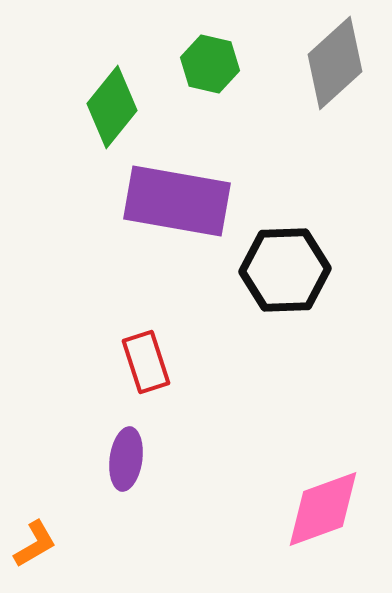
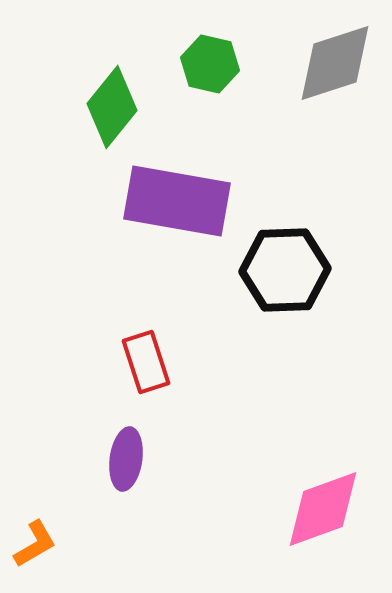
gray diamond: rotated 24 degrees clockwise
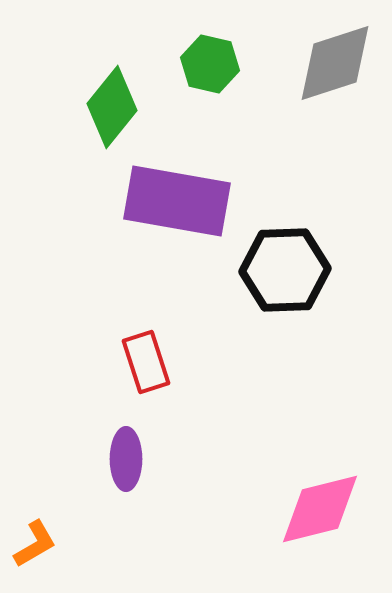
purple ellipse: rotated 8 degrees counterclockwise
pink diamond: moved 3 px left; rotated 6 degrees clockwise
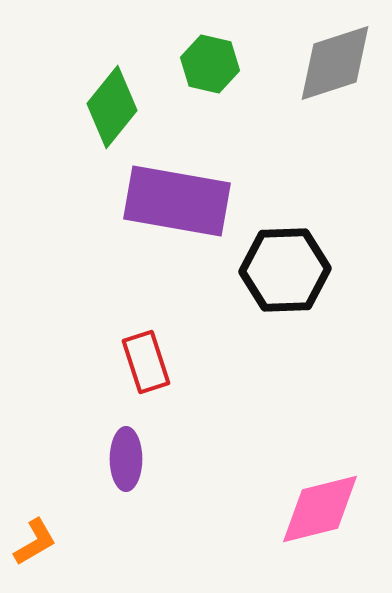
orange L-shape: moved 2 px up
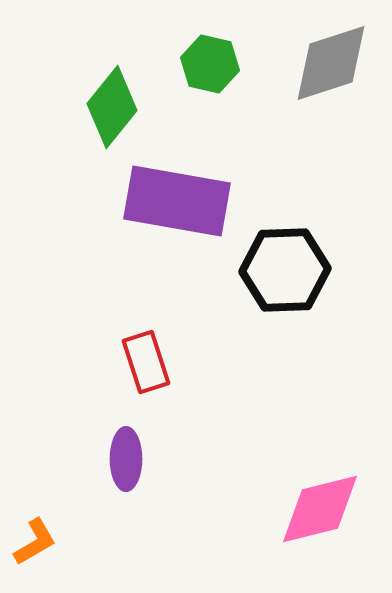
gray diamond: moved 4 px left
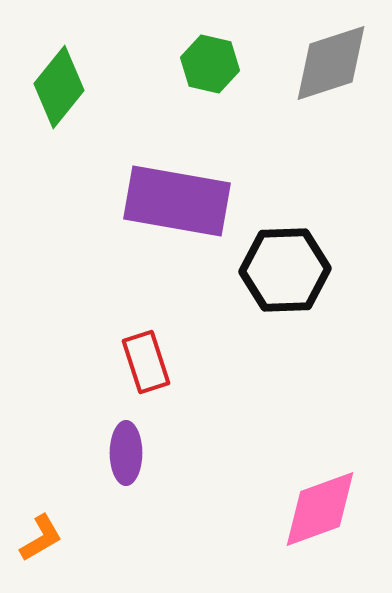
green diamond: moved 53 px left, 20 px up
purple ellipse: moved 6 px up
pink diamond: rotated 6 degrees counterclockwise
orange L-shape: moved 6 px right, 4 px up
